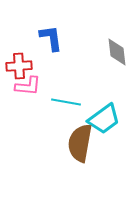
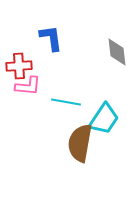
cyan trapezoid: rotated 20 degrees counterclockwise
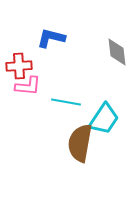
blue L-shape: rotated 68 degrees counterclockwise
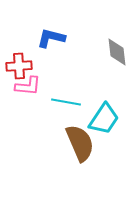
brown semicircle: rotated 147 degrees clockwise
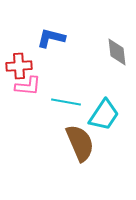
cyan trapezoid: moved 4 px up
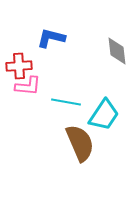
gray diamond: moved 1 px up
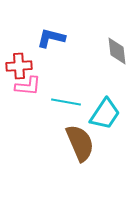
cyan trapezoid: moved 1 px right, 1 px up
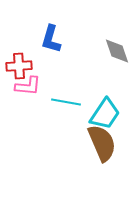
blue L-shape: moved 1 px down; rotated 88 degrees counterclockwise
gray diamond: rotated 12 degrees counterclockwise
brown semicircle: moved 22 px right
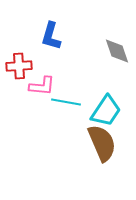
blue L-shape: moved 3 px up
pink L-shape: moved 14 px right
cyan trapezoid: moved 1 px right, 3 px up
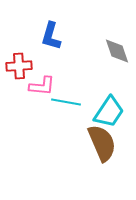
cyan trapezoid: moved 3 px right, 1 px down
